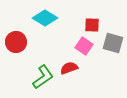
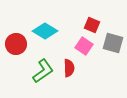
cyan diamond: moved 13 px down
red square: rotated 21 degrees clockwise
red circle: moved 2 px down
red semicircle: rotated 108 degrees clockwise
green L-shape: moved 6 px up
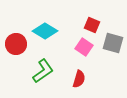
pink square: moved 1 px down
red semicircle: moved 10 px right, 11 px down; rotated 18 degrees clockwise
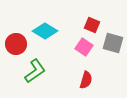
green L-shape: moved 8 px left
red semicircle: moved 7 px right, 1 px down
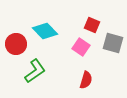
cyan diamond: rotated 15 degrees clockwise
pink square: moved 3 px left
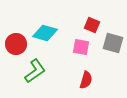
cyan diamond: moved 2 px down; rotated 30 degrees counterclockwise
pink square: rotated 24 degrees counterclockwise
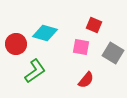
red square: moved 2 px right
gray square: moved 10 px down; rotated 15 degrees clockwise
red semicircle: rotated 24 degrees clockwise
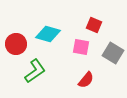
cyan diamond: moved 3 px right, 1 px down
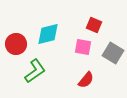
cyan diamond: rotated 30 degrees counterclockwise
pink square: moved 2 px right
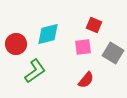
pink square: rotated 18 degrees counterclockwise
